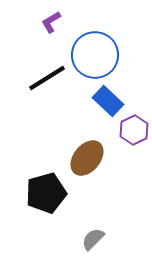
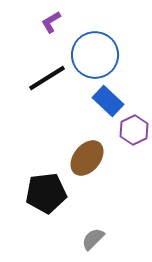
black pentagon: rotated 9 degrees clockwise
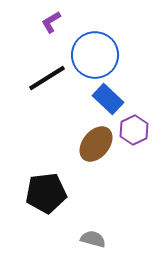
blue rectangle: moved 2 px up
brown ellipse: moved 9 px right, 14 px up
gray semicircle: rotated 60 degrees clockwise
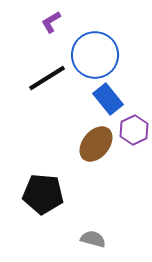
blue rectangle: rotated 8 degrees clockwise
black pentagon: moved 3 px left, 1 px down; rotated 12 degrees clockwise
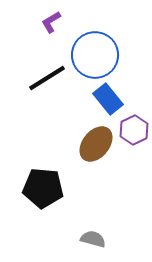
black pentagon: moved 6 px up
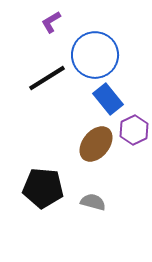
gray semicircle: moved 37 px up
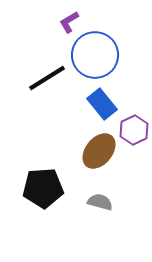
purple L-shape: moved 18 px right
blue rectangle: moved 6 px left, 5 px down
brown ellipse: moved 3 px right, 7 px down
black pentagon: rotated 9 degrees counterclockwise
gray semicircle: moved 7 px right
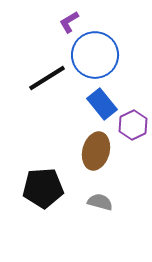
purple hexagon: moved 1 px left, 5 px up
brown ellipse: moved 3 px left; rotated 24 degrees counterclockwise
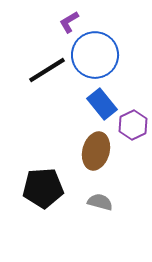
black line: moved 8 px up
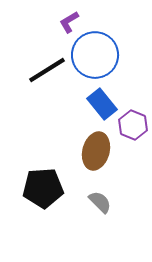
purple hexagon: rotated 12 degrees counterclockwise
gray semicircle: rotated 30 degrees clockwise
